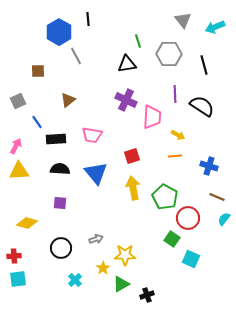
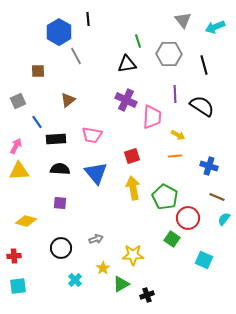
yellow diamond at (27, 223): moved 1 px left, 2 px up
yellow star at (125, 255): moved 8 px right
cyan square at (191, 259): moved 13 px right, 1 px down
cyan square at (18, 279): moved 7 px down
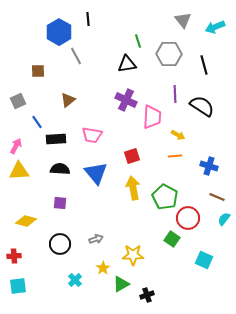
black circle at (61, 248): moved 1 px left, 4 px up
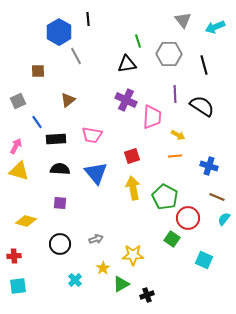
yellow triangle at (19, 171): rotated 20 degrees clockwise
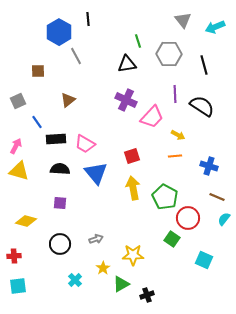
pink trapezoid at (152, 117): rotated 40 degrees clockwise
pink trapezoid at (92, 135): moved 7 px left, 9 px down; rotated 20 degrees clockwise
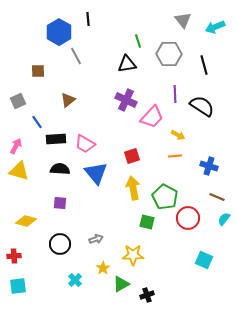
green square at (172, 239): moved 25 px left, 17 px up; rotated 21 degrees counterclockwise
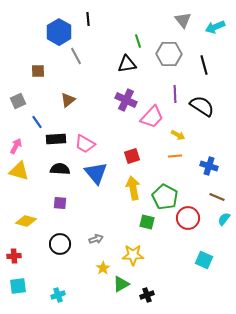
cyan cross at (75, 280): moved 17 px left, 15 px down; rotated 24 degrees clockwise
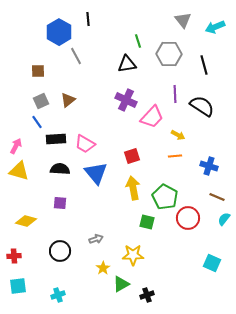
gray square at (18, 101): moved 23 px right
black circle at (60, 244): moved 7 px down
cyan square at (204, 260): moved 8 px right, 3 px down
